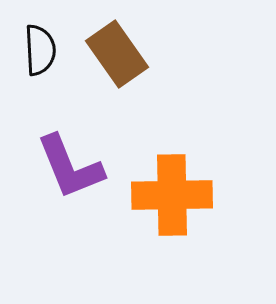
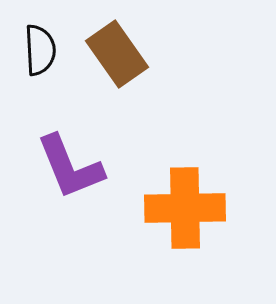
orange cross: moved 13 px right, 13 px down
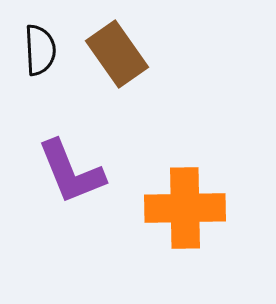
purple L-shape: moved 1 px right, 5 px down
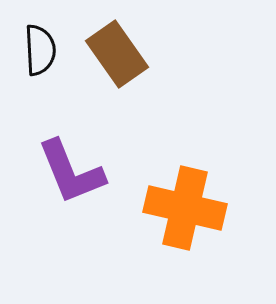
orange cross: rotated 14 degrees clockwise
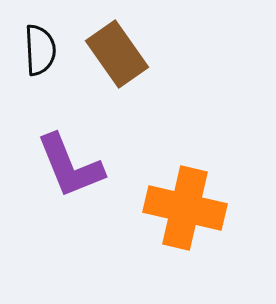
purple L-shape: moved 1 px left, 6 px up
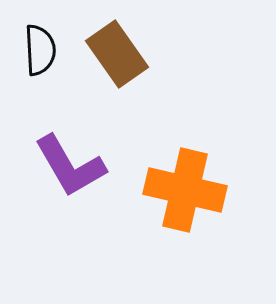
purple L-shape: rotated 8 degrees counterclockwise
orange cross: moved 18 px up
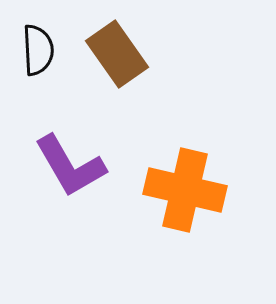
black semicircle: moved 2 px left
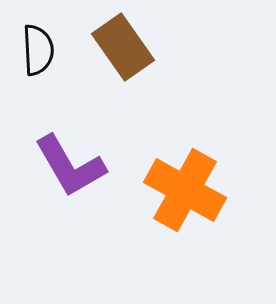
brown rectangle: moved 6 px right, 7 px up
orange cross: rotated 16 degrees clockwise
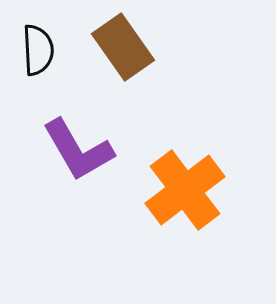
purple L-shape: moved 8 px right, 16 px up
orange cross: rotated 24 degrees clockwise
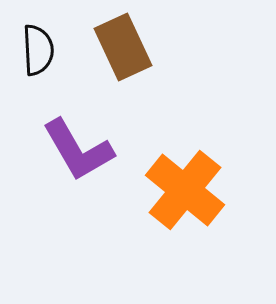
brown rectangle: rotated 10 degrees clockwise
orange cross: rotated 14 degrees counterclockwise
